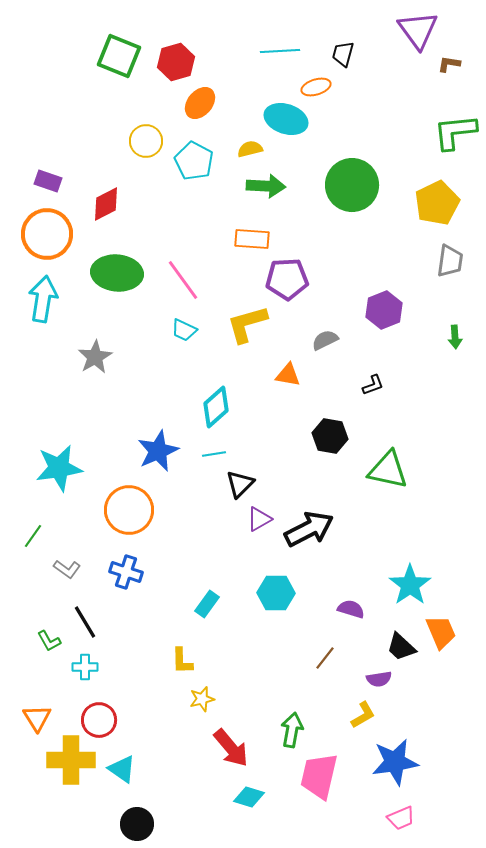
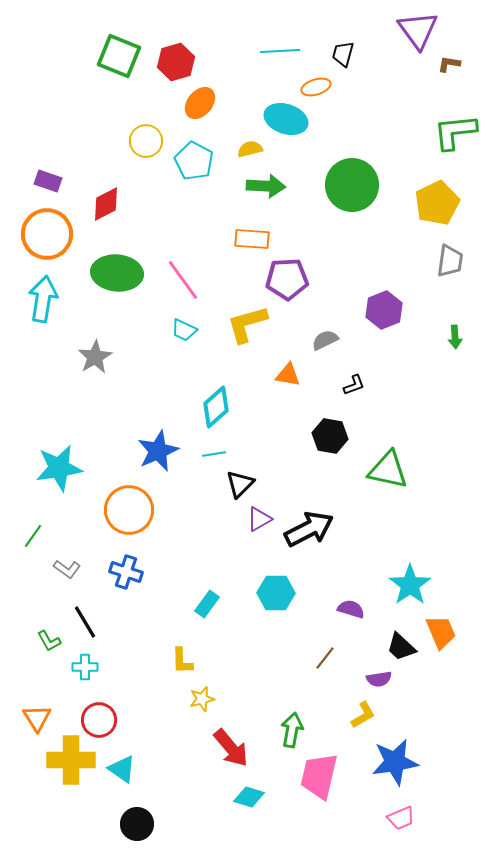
black L-shape at (373, 385): moved 19 px left
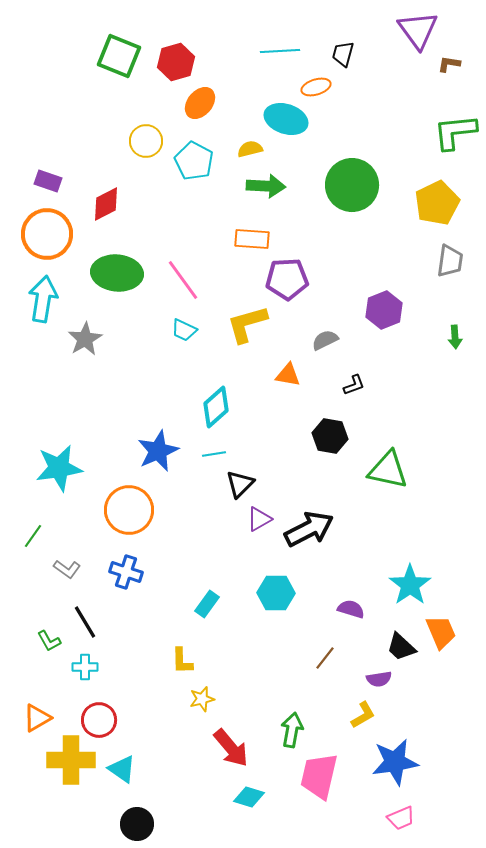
gray star at (95, 357): moved 10 px left, 18 px up
orange triangle at (37, 718): rotated 32 degrees clockwise
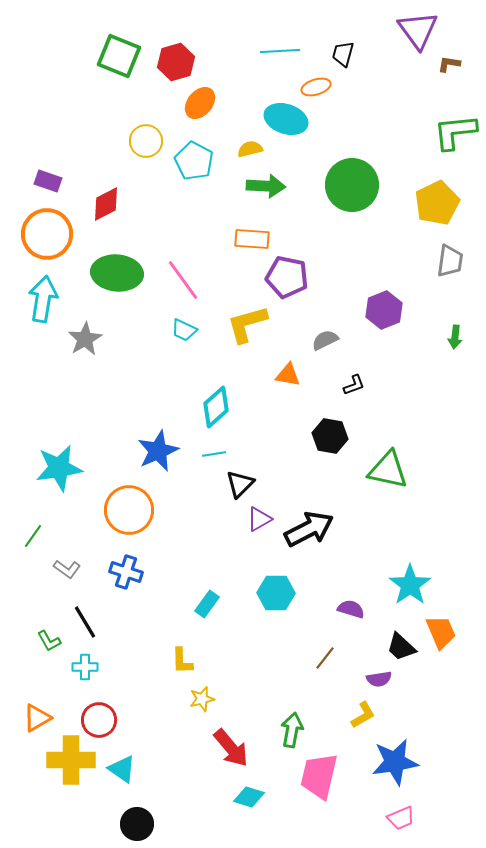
purple pentagon at (287, 279): moved 2 px up; rotated 15 degrees clockwise
green arrow at (455, 337): rotated 10 degrees clockwise
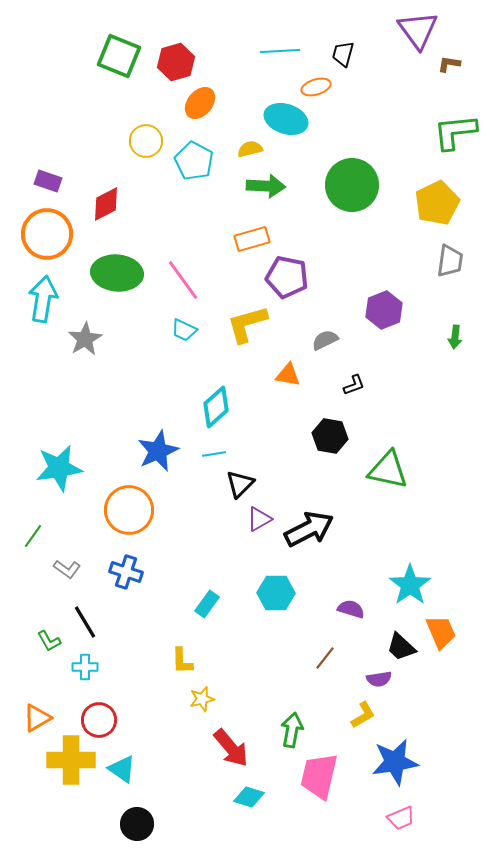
orange rectangle at (252, 239): rotated 20 degrees counterclockwise
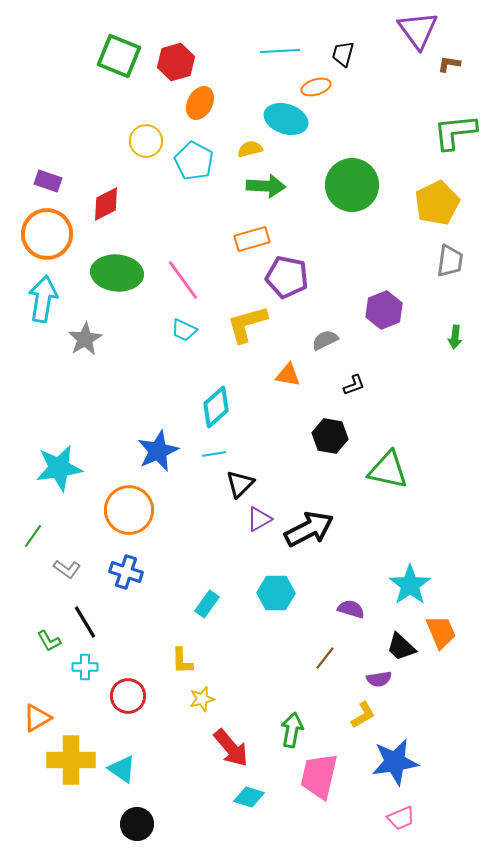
orange ellipse at (200, 103): rotated 12 degrees counterclockwise
red circle at (99, 720): moved 29 px right, 24 px up
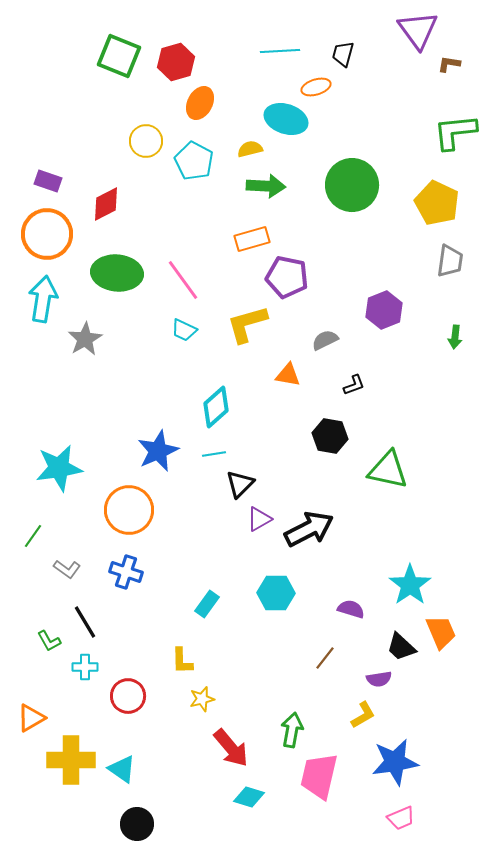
yellow pentagon at (437, 203): rotated 21 degrees counterclockwise
orange triangle at (37, 718): moved 6 px left
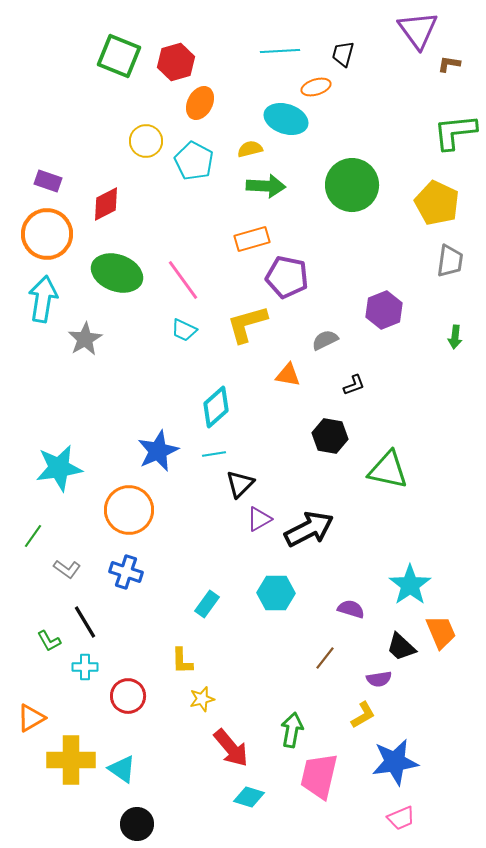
green ellipse at (117, 273): rotated 15 degrees clockwise
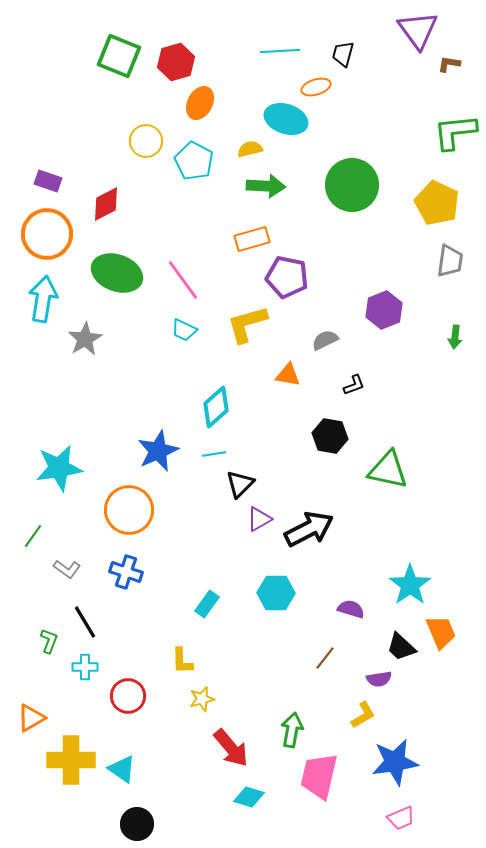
green L-shape at (49, 641): rotated 130 degrees counterclockwise
